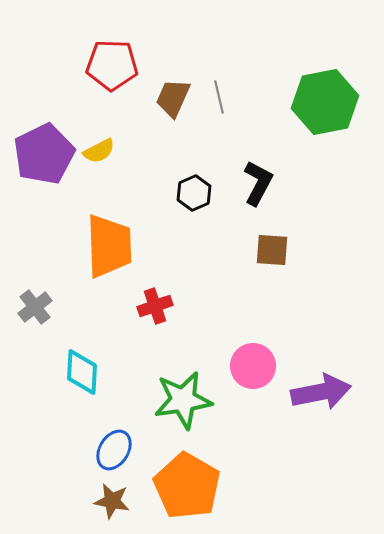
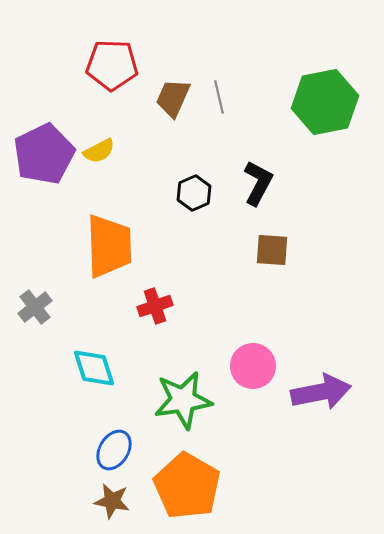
cyan diamond: moved 12 px right, 4 px up; rotated 21 degrees counterclockwise
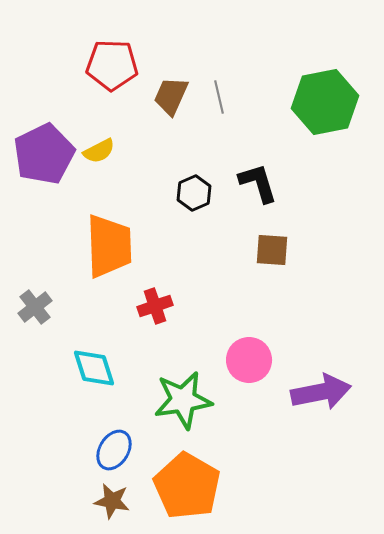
brown trapezoid: moved 2 px left, 2 px up
black L-shape: rotated 45 degrees counterclockwise
pink circle: moved 4 px left, 6 px up
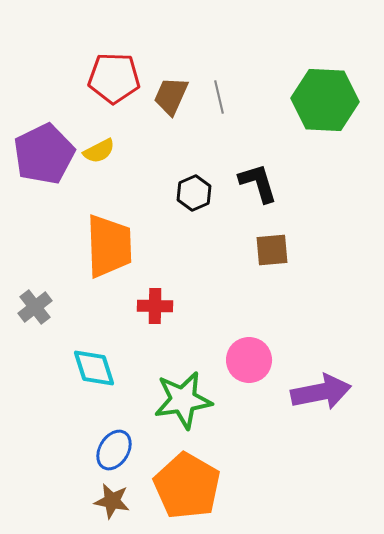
red pentagon: moved 2 px right, 13 px down
green hexagon: moved 2 px up; rotated 14 degrees clockwise
brown square: rotated 9 degrees counterclockwise
red cross: rotated 20 degrees clockwise
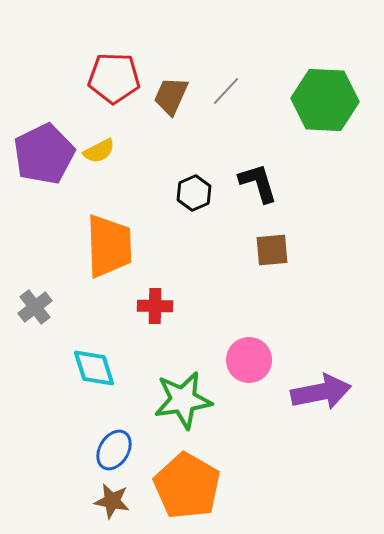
gray line: moved 7 px right, 6 px up; rotated 56 degrees clockwise
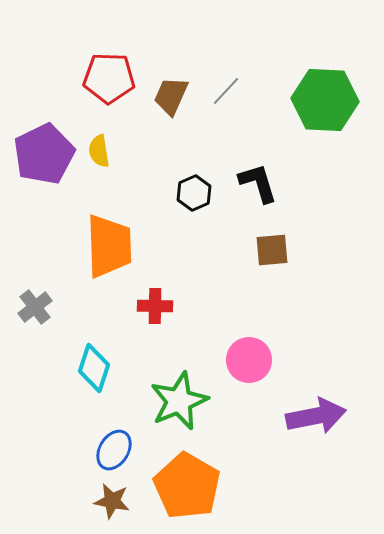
red pentagon: moved 5 px left
yellow semicircle: rotated 108 degrees clockwise
cyan diamond: rotated 36 degrees clockwise
purple arrow: moved 5 px left, 24 px down
green star: moved 4 px left, 1 px down; rotated 14 degrees counterclockwise
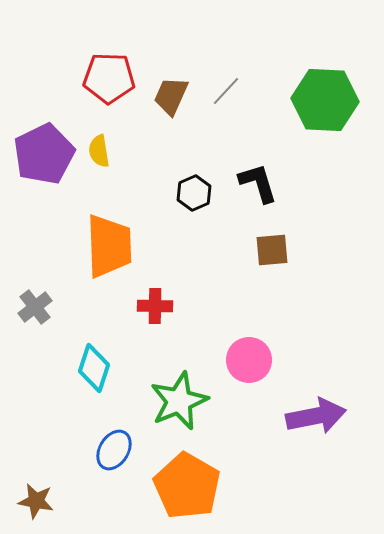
brown star: moved 76 px left
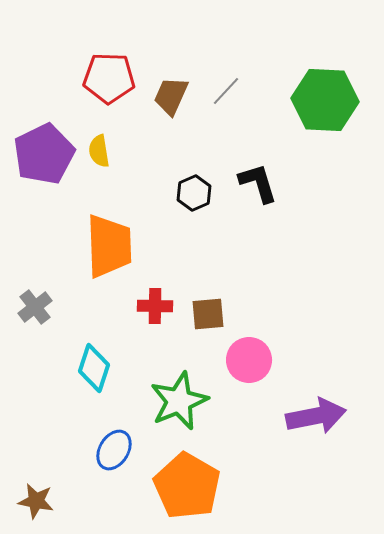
brown square: moved 64 px left, 64 px down
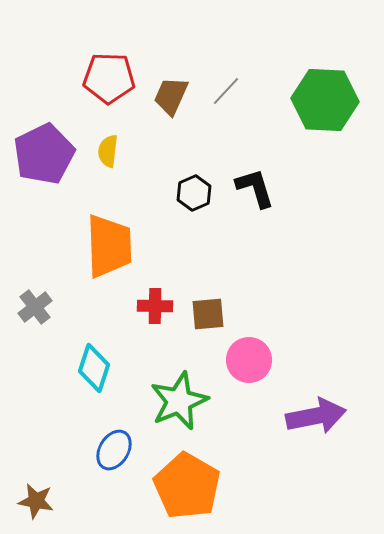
yellow semicircle: moved 9 px right; rotated 16 degrees clockwise
black L-shape: moved 3 px left, 5 px down
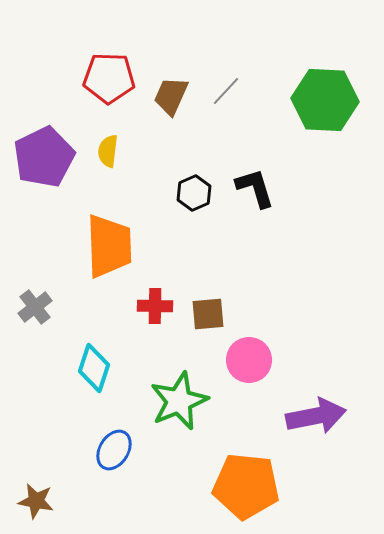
purple pentagon: moved 3 px down
orange pentagon: moved 59 px right; rotated 24 degrees counterclockwise
